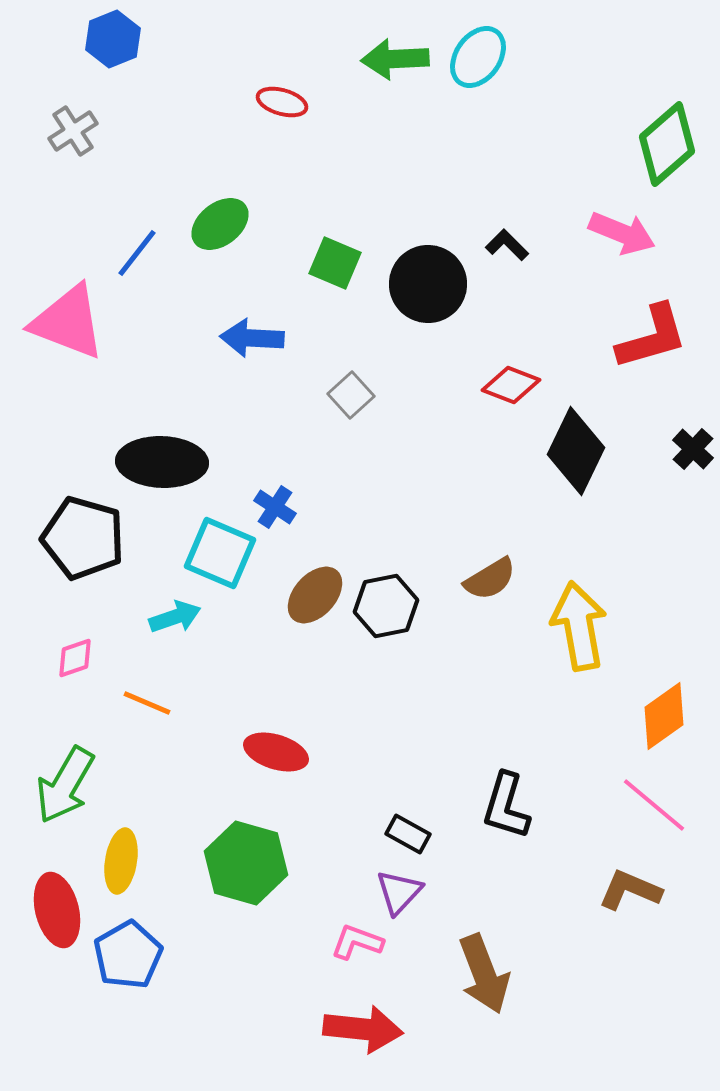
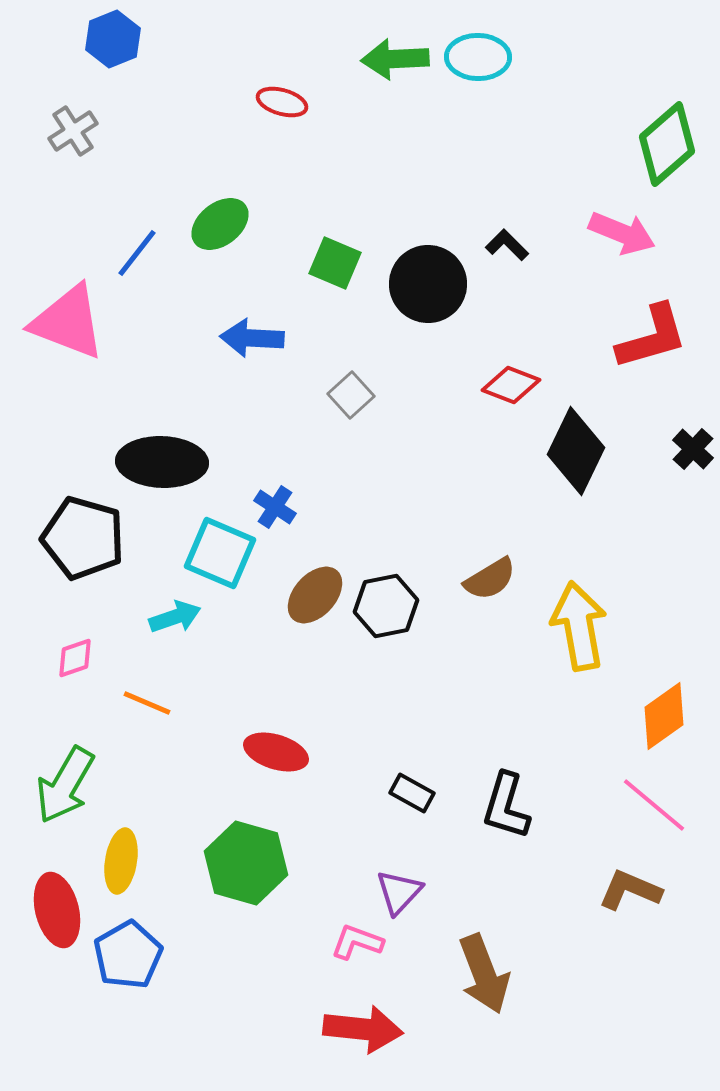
cyan ellipse at (478, 57): rotated 56 degrees clockwise
black rectangle at (408, 834): moved 4 px right, 41 px up
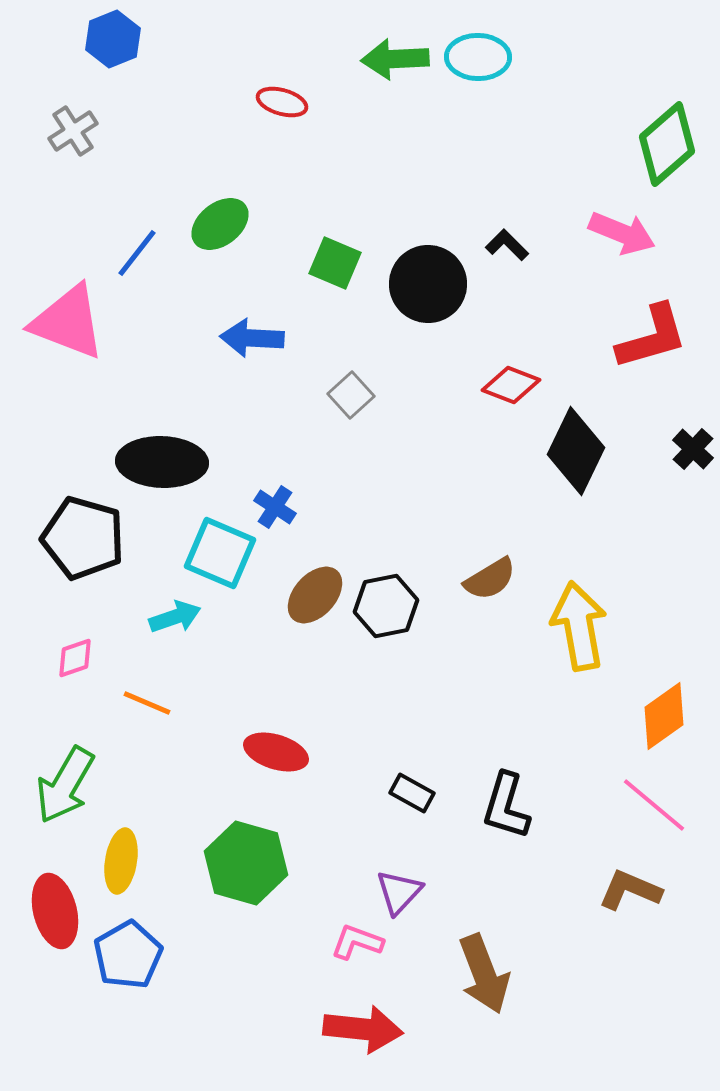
red ellipse at (57, 910): moved 2 px left, 1 px down
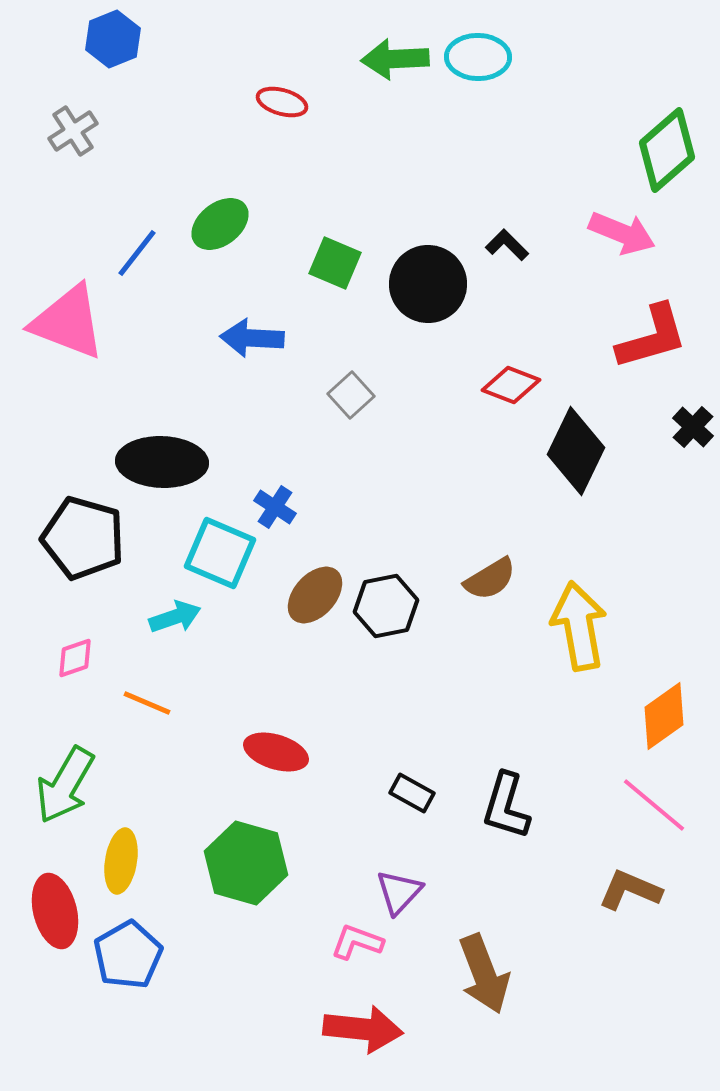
green diamond at (667, 144): moved 6 px down
black cross at (693, 449): moved 22 px up
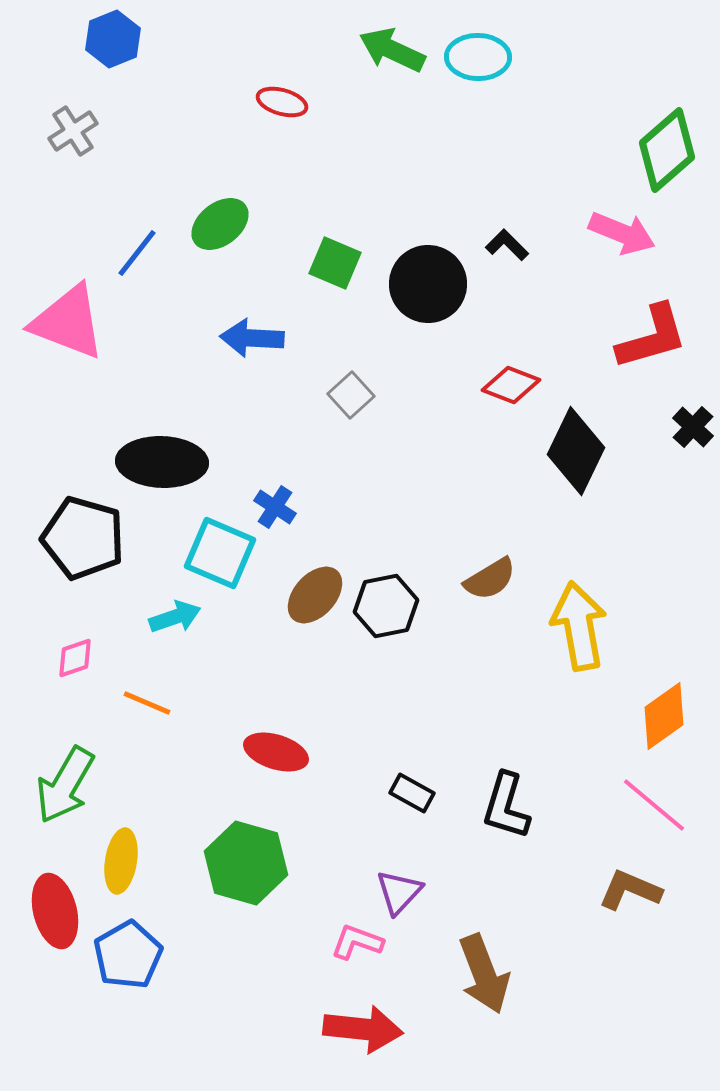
green arrow at (395, 59): moved 3 px left, 9 px up; rotated 28 degrees clockwise
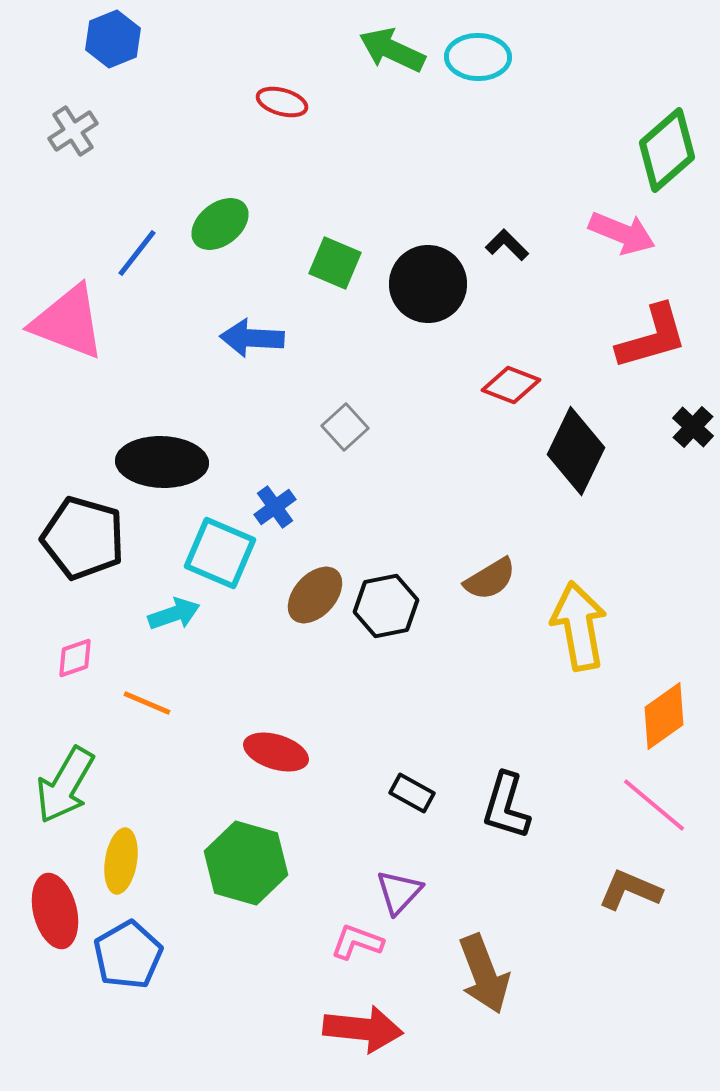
gray square at (351, 395): moved 6 px left, 32 px down
blue cross at (275, 507): rotated 21 degrees clockwise
cyan arrow at (175, 617): moved 1 px left, 3 px up
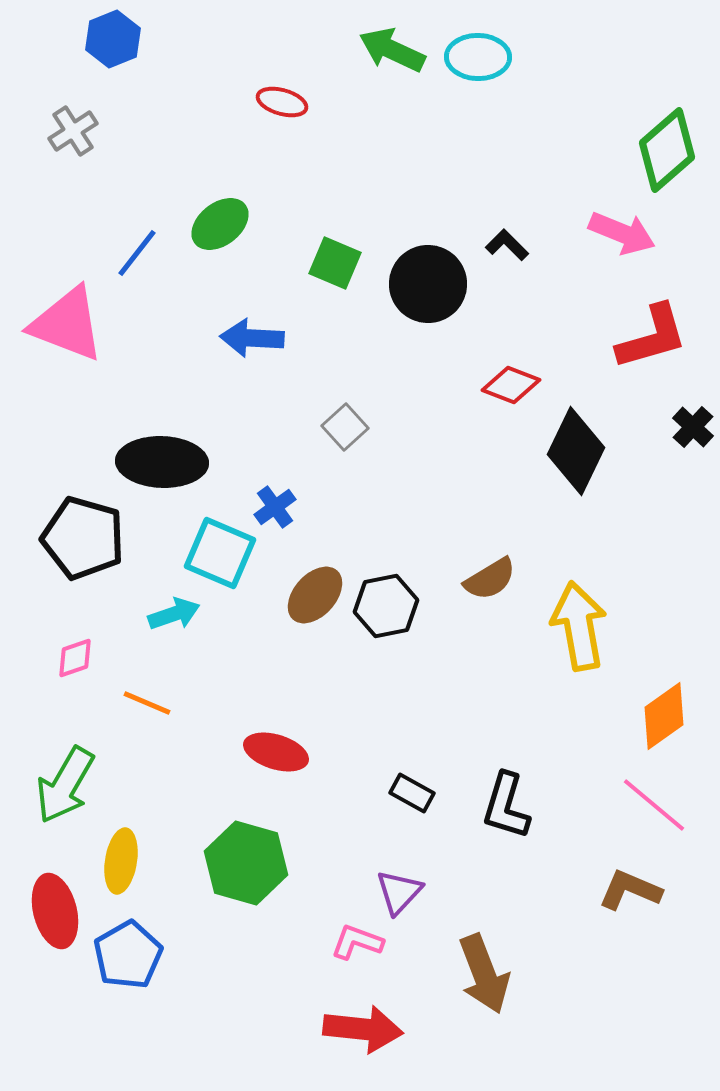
pink triangle at (68, 322): moved 1 px left, 2 px down
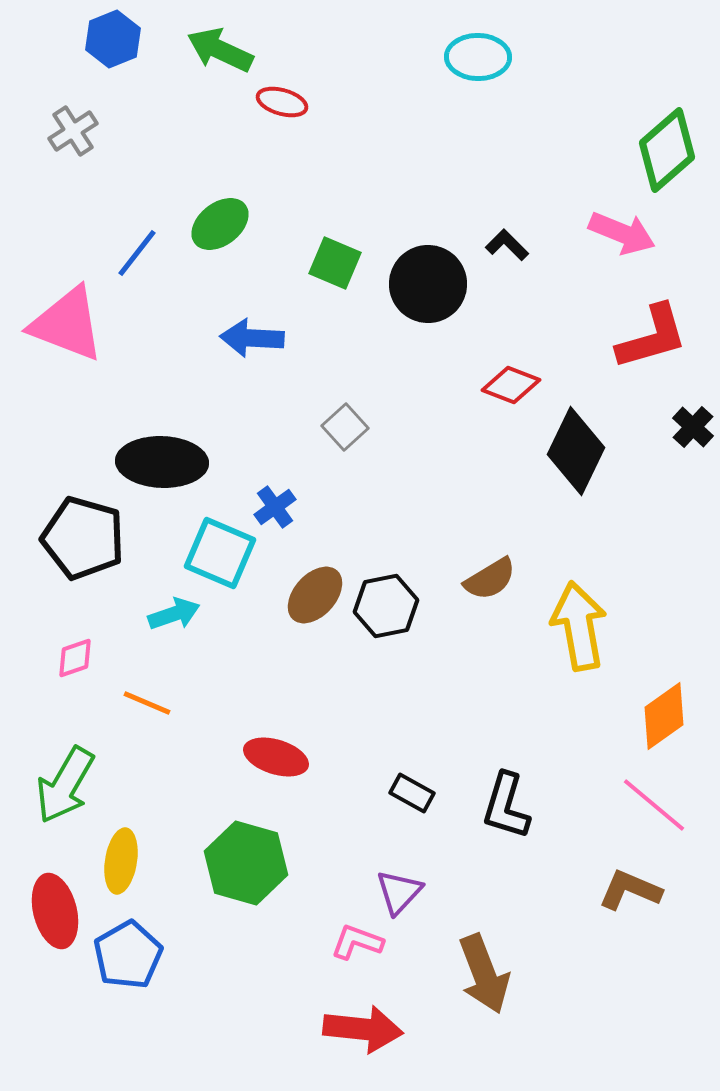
green arrow at (392, 50): moved 172 px left
red ellipse at (276, 752): moved 5 px down
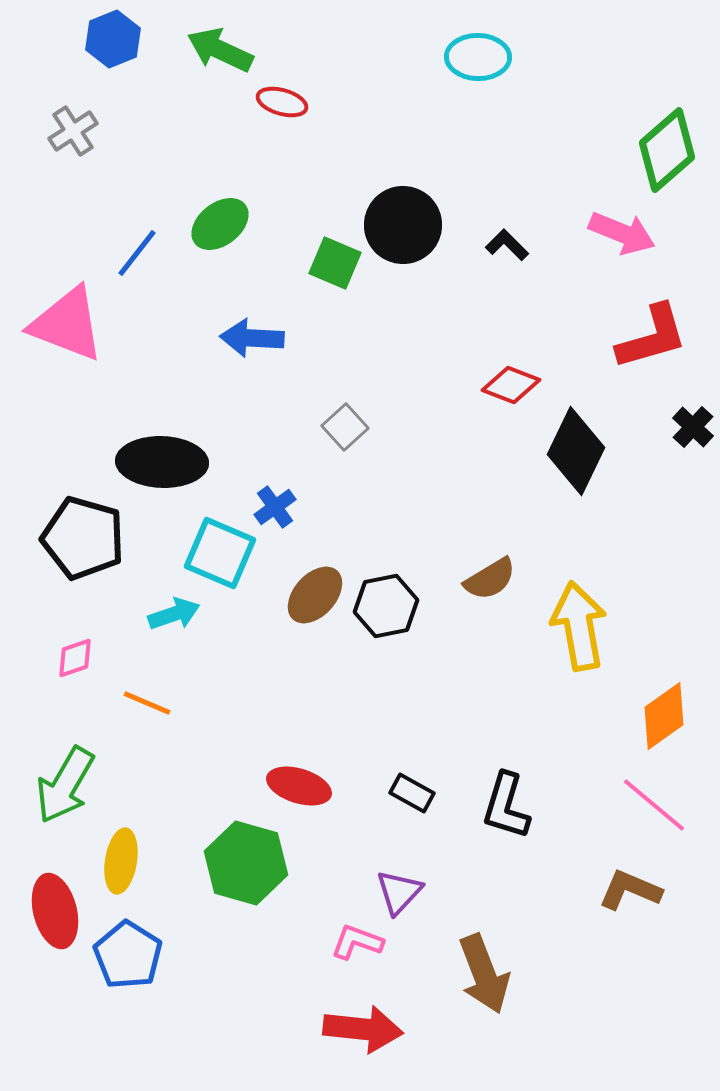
black circle at (428, 284): moved 25 px left, 59 px up
red ellipse at (276, 757): moved 23 px right, 29 px down
blue pentagon at (128, 955): rotated 10 degrees counterclockwise
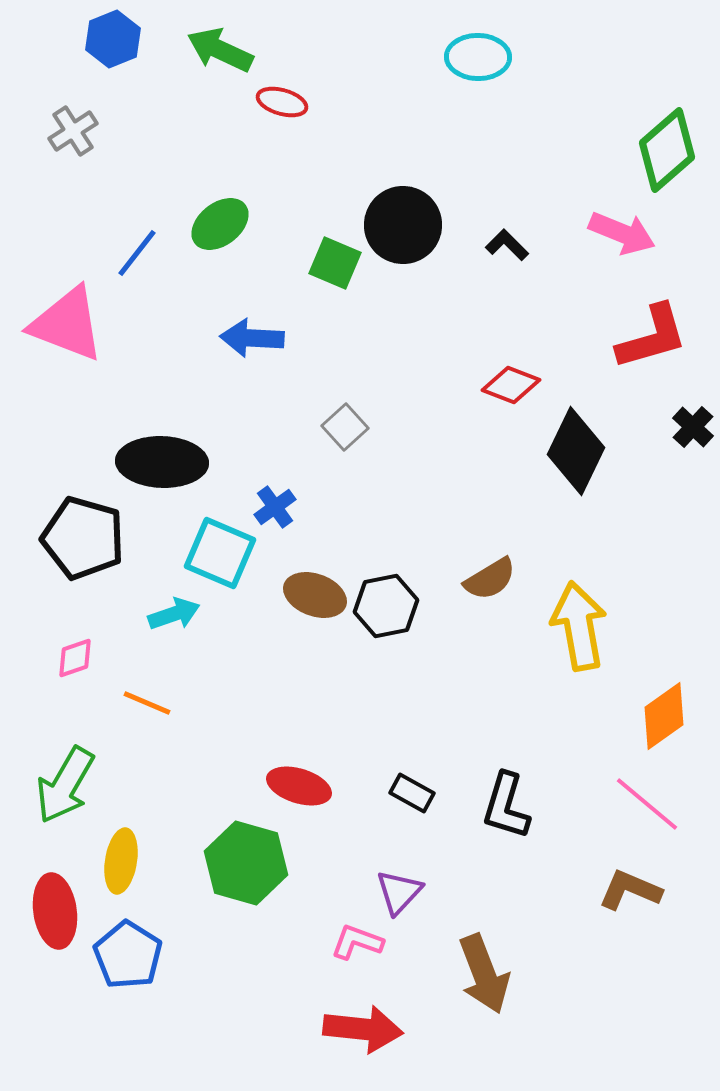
brown ellipse at (315, 595): rotated 68 degrees clockwise
pink line at (654, 805): moved 7 px left, 1 px up
red ellipse at (55, 911): rotated 6 degrees clockwise
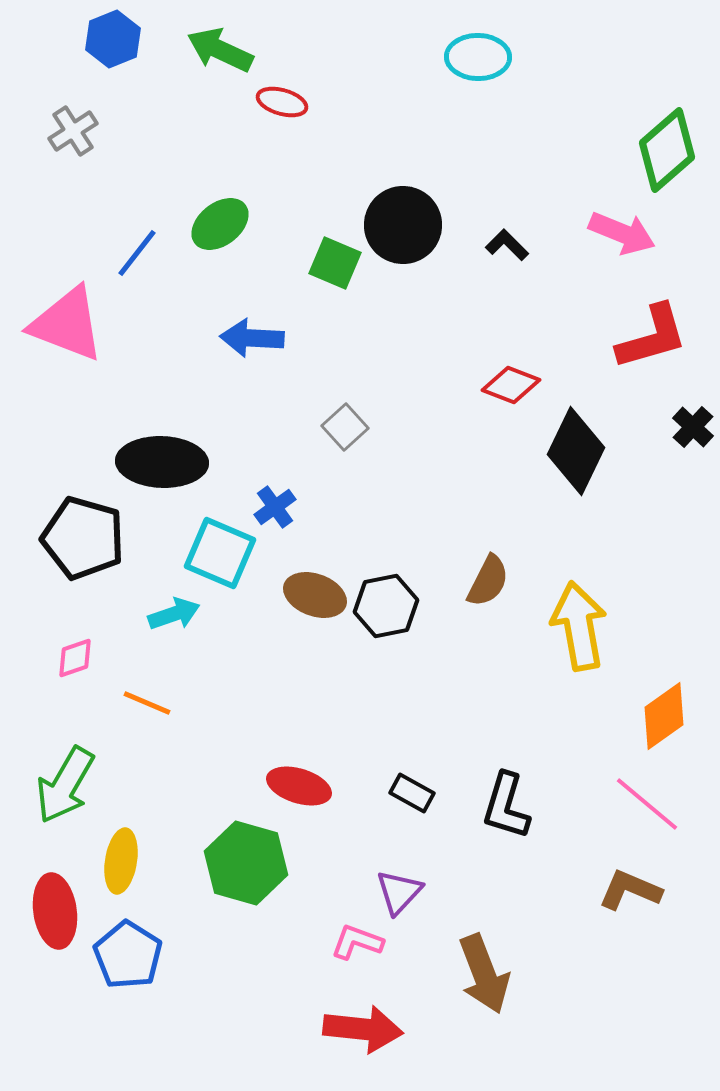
brown semicircle at (490, 579): moved 2 px left, 2 px down; rotated 32 degrees counterclockwise
